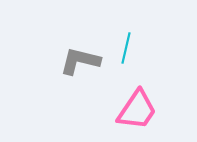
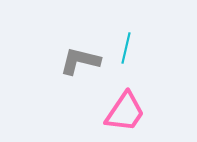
pink trapezoid: moved 12 px left, 2 px down
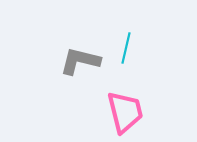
pink trapezoid: rotated 48 degrees counterclockwise
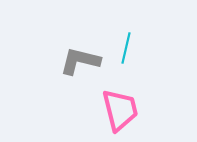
pink trapezoid: moved 5 px left, 2 px up
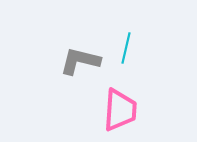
pink trapezoid: rotated 18 degrees clockwise
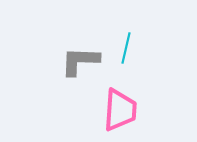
gray L-shape: rotated 12 degrees counterclockwise
